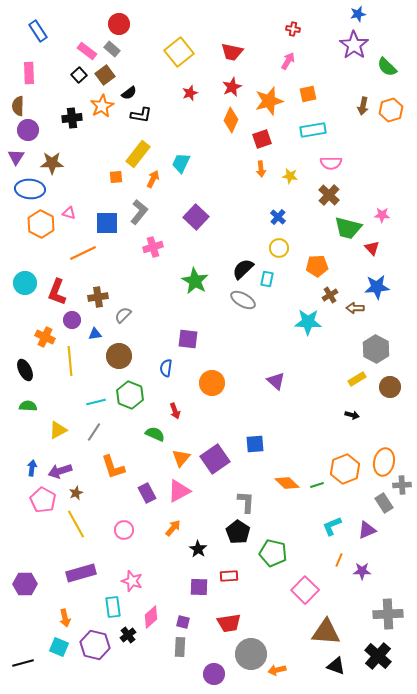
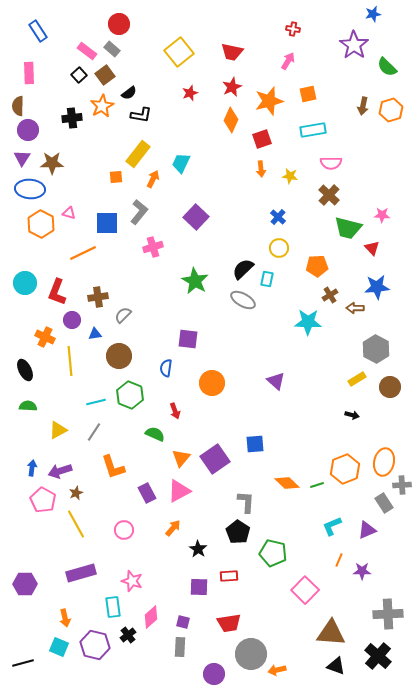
blue star at (358, 14): moved 15 px right
purple triangle at (16, 157): moved 6 px right, 1 px down
brown triangle at (326, 632): moved 5 px right, 1 px down
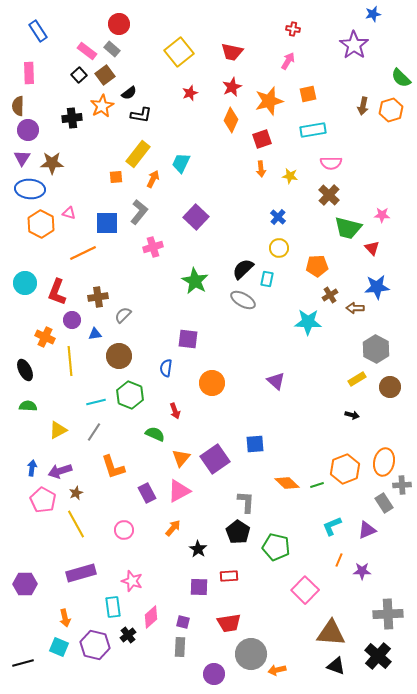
green semicircle at (387, 67): moved 14 px right, 11 px down
green pentagon at (273, 553): moved 3 px right, 6 px up
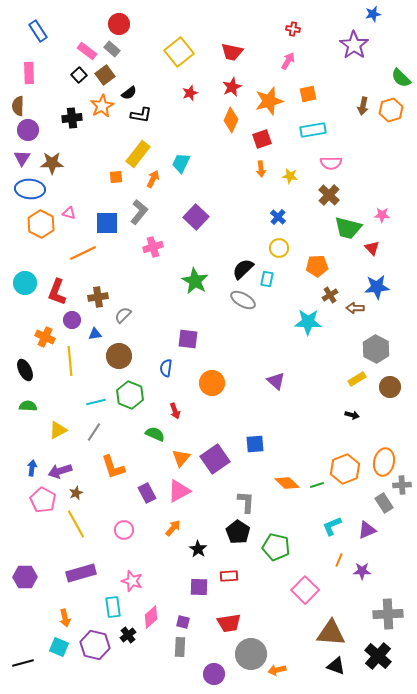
purple hexagon at (25, 584): moved 7 px up
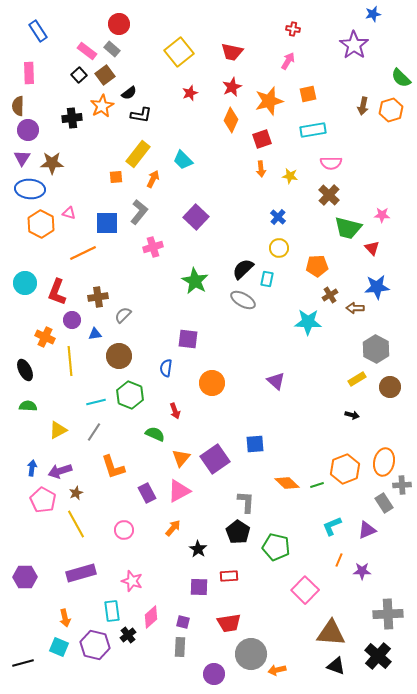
cyan trapezoid at (181, 163): moved 2 px right, 3 px up; rotated 70 degrees counterclockwise
cyan rectangle at (113, 607): moved 1 px left, 4 px down
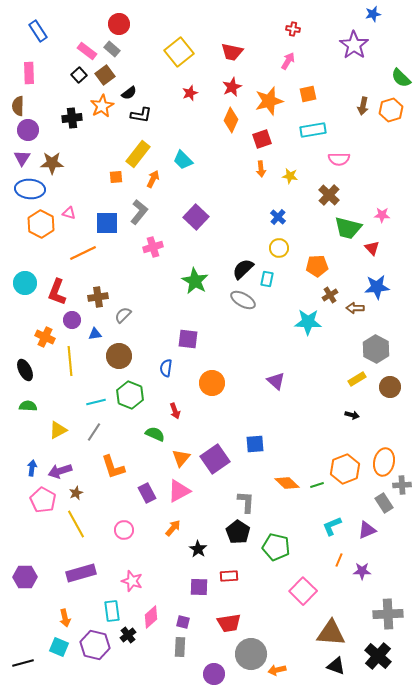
pink semicircle at (331, 163): moved 8 px right, 4 px up
pink square at (305, 590): moved 2 px left, 1 px down
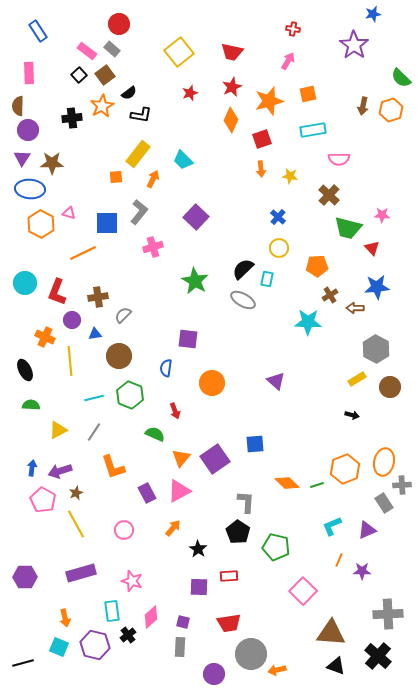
cyan line at (96, 402): moved 2 px left, 4 px up
green semicircle at (28, 406): moved 3 px right, 1 px up
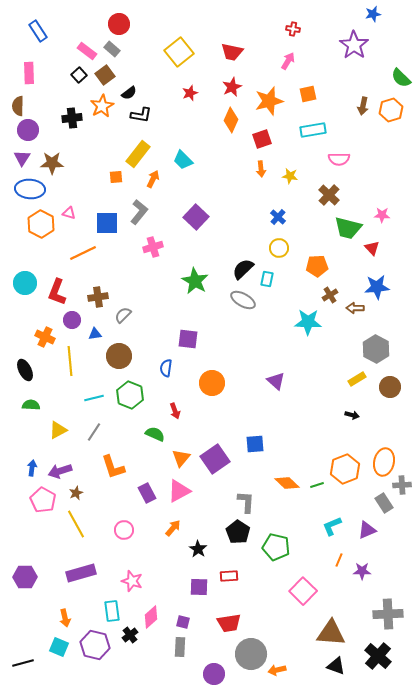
black cross at (128, 635): moved 2 px right
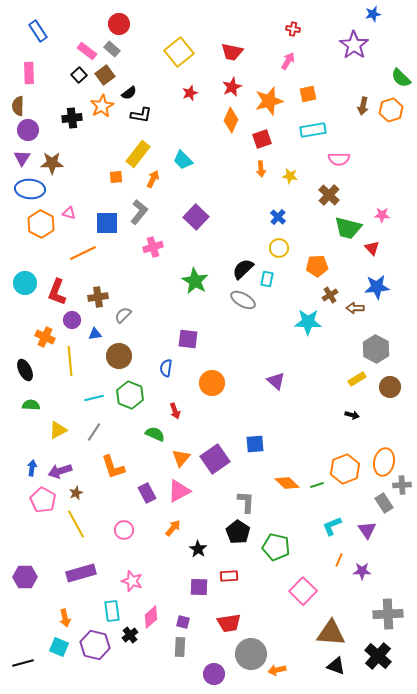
purple triangle at (367, 530): rotated 42 degrees counterclockwise
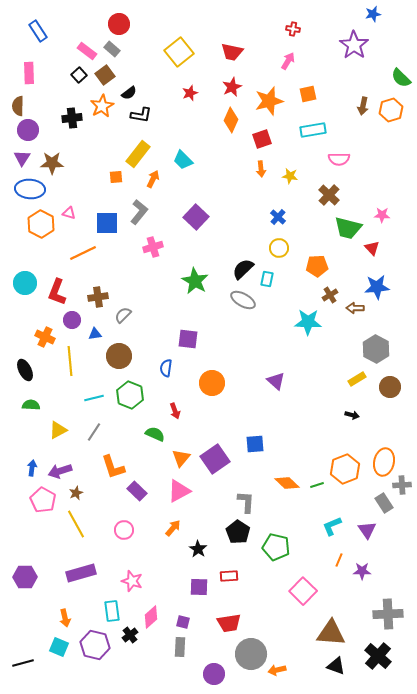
purple rectangle at (147, 493): moved 10 px left, 2 px up; rotated 18 degrees counterclockwise
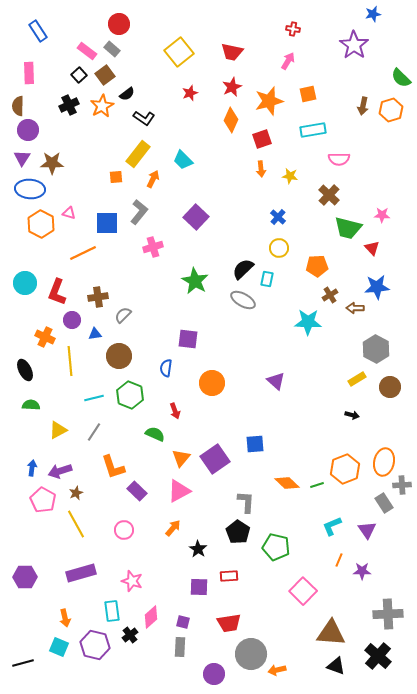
black semicircle at (129, 93): moved 2 px left, 1 px down
black L-shape at (141, 115): moved 3 px right, 3 px down; rotated 25 degrees clockwise
black cross at (72, 118): moved 3 px left, 13 px up; rotated 18 degrees counterclockwise
